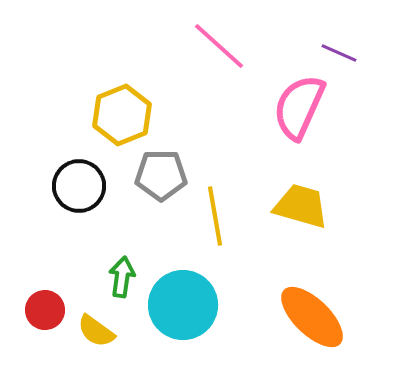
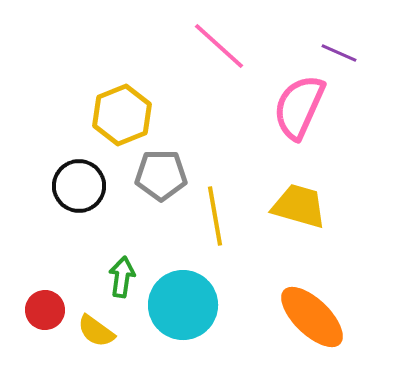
yellow trapezoid: moved 2 px left
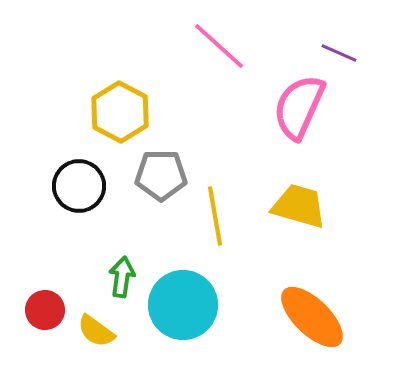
yellow hexagon: moved 2 px left, 3 px up; rotated 10 degrees counterclockwise
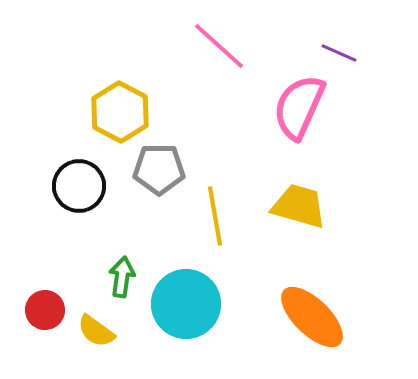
gray pentagon: moved 2 px left, 6 px up
cyan circle: moved 3 px right, 1 px up
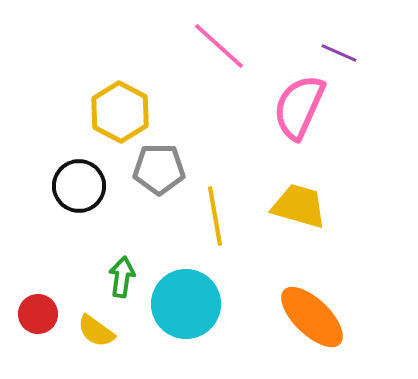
red circle: moved 7 px left, 4 px down
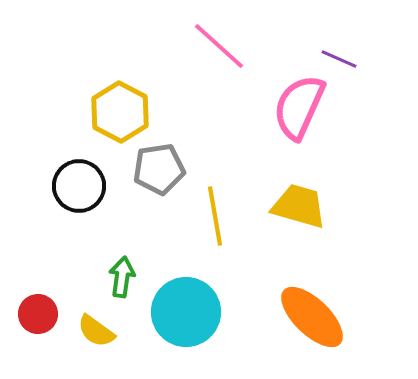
purple line: moved 6 px down
gray pentagon: rotated 9 degrees counterclockwise
cyan circle: moved 8 px down
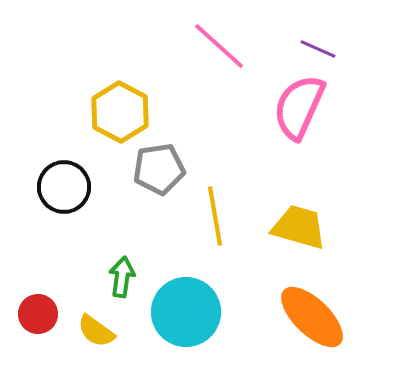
purple line: moved 21 px left, 10 px up
black circle: moved 15 px left, 1 px down
yellow trapezoid: moved 21 px down
